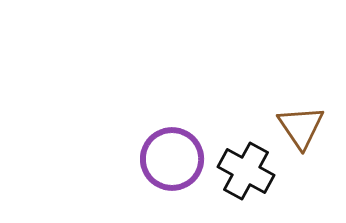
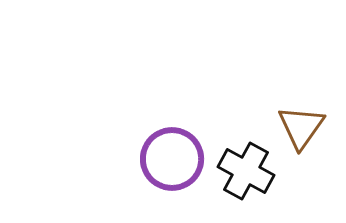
brown triangle: rotated 9 degrees clockwise
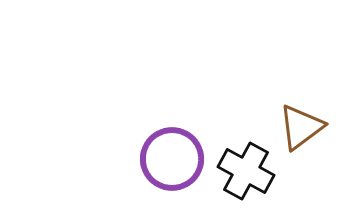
brown triangle: rotated 18 degrees clockwise
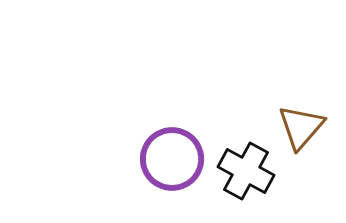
brown triangle: rotated 12 degrees counterclockwise
